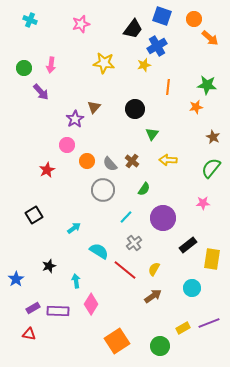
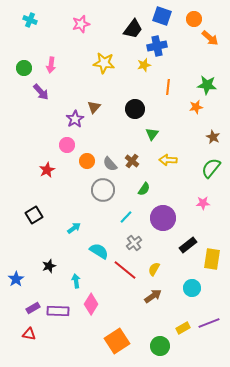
blue cross at (157, 46): rotated 18 degrees clockwise
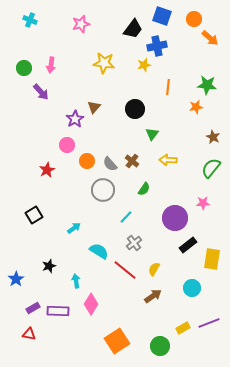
purple circle at (163, 218): moved 12 px right
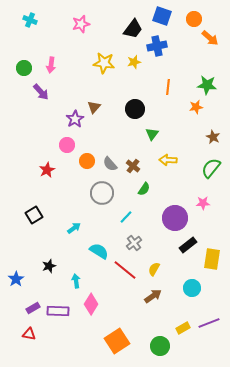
yellow star at (144, 65): moved 10 px left, 3 px up
brown cross at (132, 161): moved 1 px right, 5 px down
gray circle at (103, 190): moved 1 px left, 3 px down
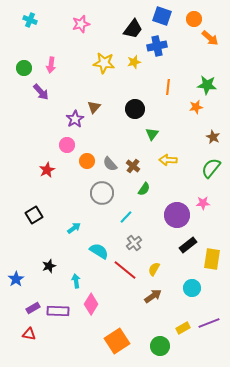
purple circle at (175, 218): moved 2 px right, 3 px up
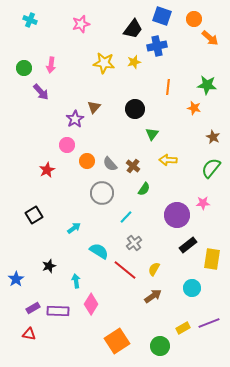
orange star at (196, 107): moved 2 px left, 1 px down; rotated 24 degrees clockwise
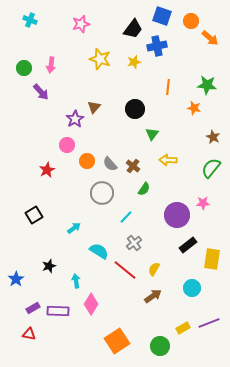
orange circle at (194, 19): moved 3 px left, 2 px down
yellow star at (104, 63): moved 4 px left, 4 px up; rotated 10 degrees clockwise
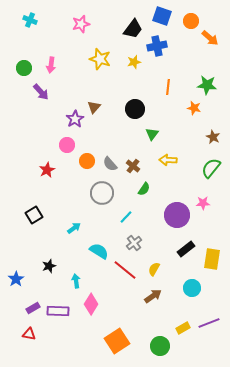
black rectangle at (188, 245): moved 2 px left, 4 px down
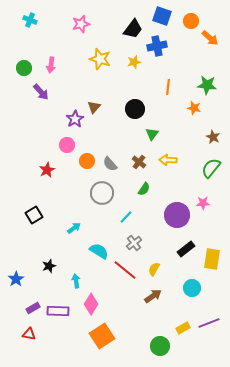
brown cross at (133, 166): moved 6 px right, 4 px up
orange square at (117, 341): moved 15 px left, 5 px up
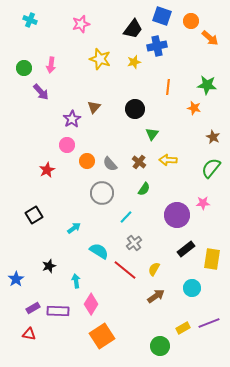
purple star at (75, 119): moved 3 px left
brown arrow at (153, 296): moved 3 px right
